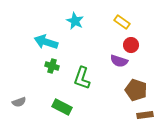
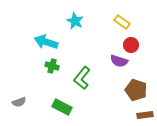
green L-shape: rotated 20 degrees clockwise
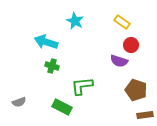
green L-shape: moved 8 px down; rotated 45 degrees clockwise
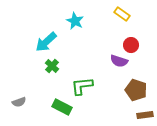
yellow rectangle: moved 8 px up
cyan arrow: rotated 60 degrees counterclockwise
green cross: rotated 24 degrees clockwise
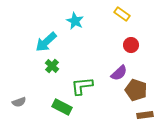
purple semicircle: moved 12 px down; rotated 60 degrees counterclockwise
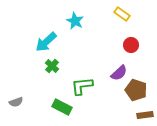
gray semicircle: moved 3 px left
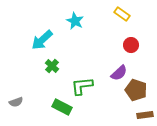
cyan arrow: moved 4 px left, 2 px up
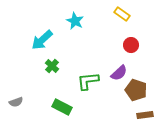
green L-shape: moved 6 px right, 5 px up
